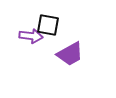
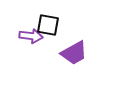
purple trapezoid: moved 4 px right, 1 px up
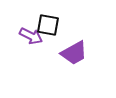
purple arrow: rotated 20 degrees clockwise
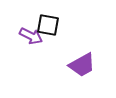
purple trapezoid: moved 8 px right, 12 px down
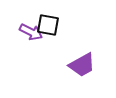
purple arrow: moved 4 px up
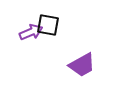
purple arrow: rotated 50 degrees counterclockwise
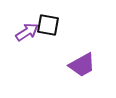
purple arrow: moved 4 px left; rotated 10 degrees counterclockwise
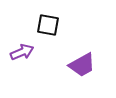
purple arrow: moved 5 px left, 20 px down; rotated 10 degrees clockwise
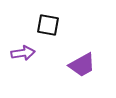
purple arrow: moved 1 px right, 1 px down; rotated 15 degrees clockwise
